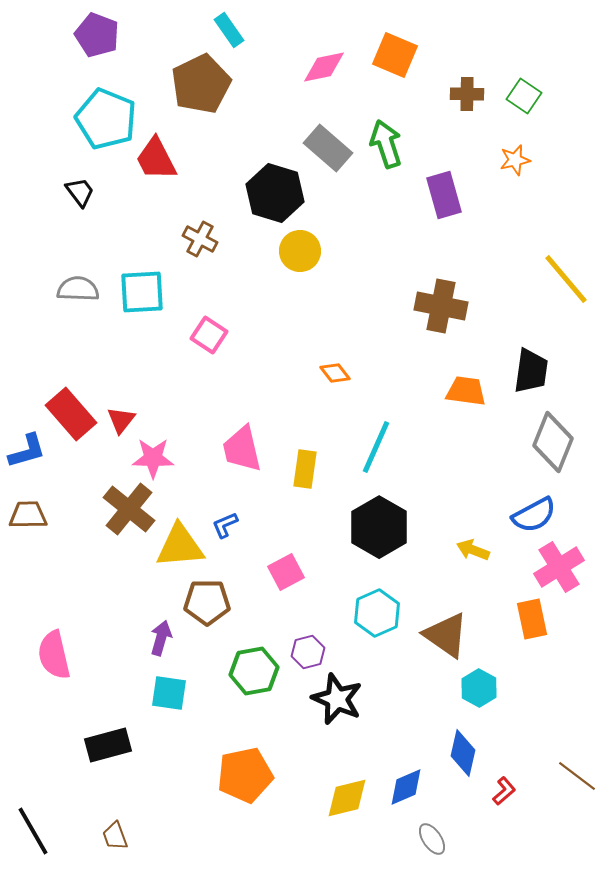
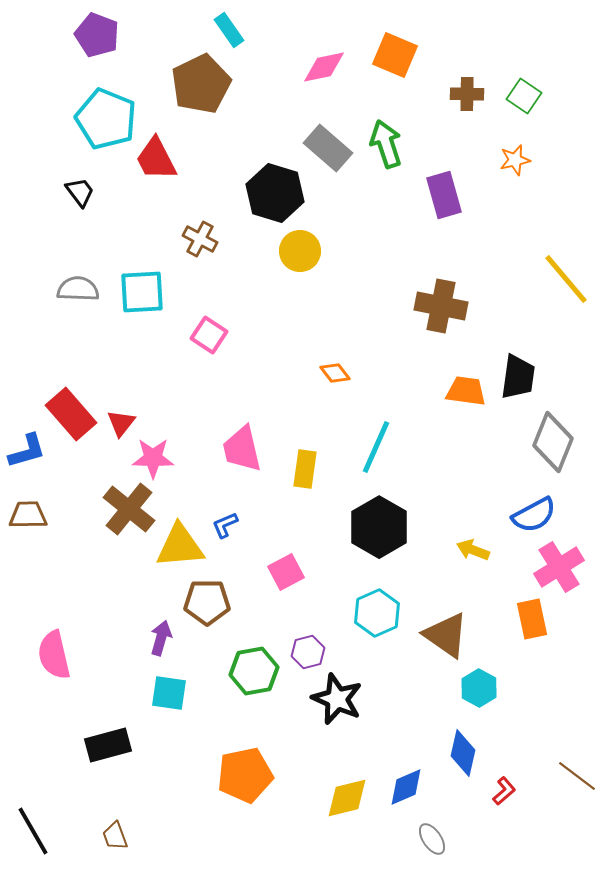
black trapezoid at (531, 371): moved 13 px left, 6 px down
red triangle at (121, 420): moved 3 px down
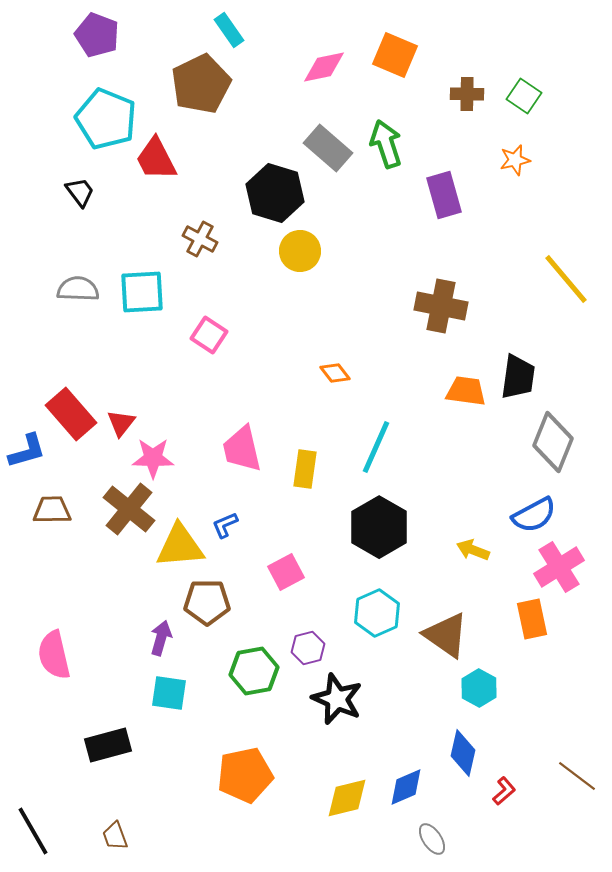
brown trapezoid at (28, 515): moved 24 px right, 5 px up
purple hexagon at (308, 652): moved 4 px up
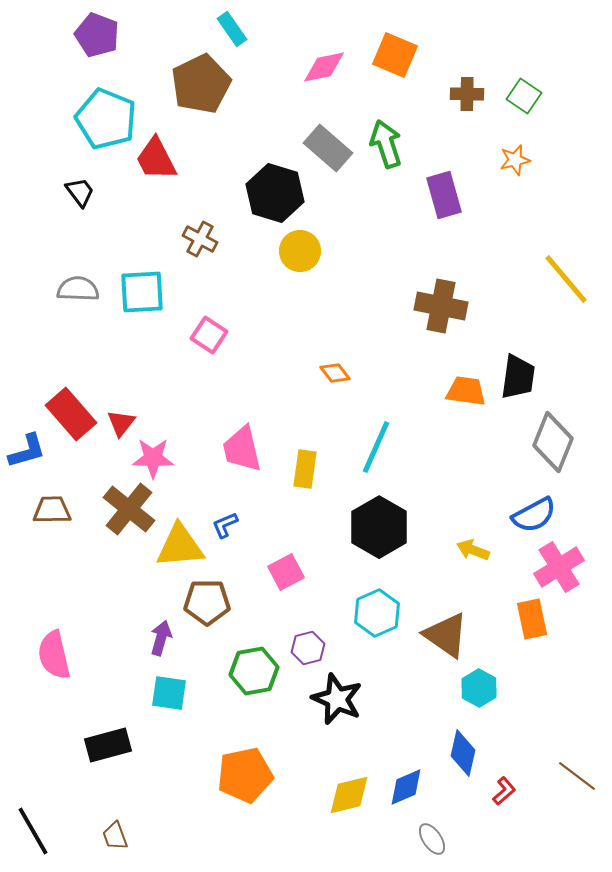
cyan rectangle at (229, 30): moved 3 px right, 1 px up
yellow diamond at (347, 798): moved 2 px right, 3 px up
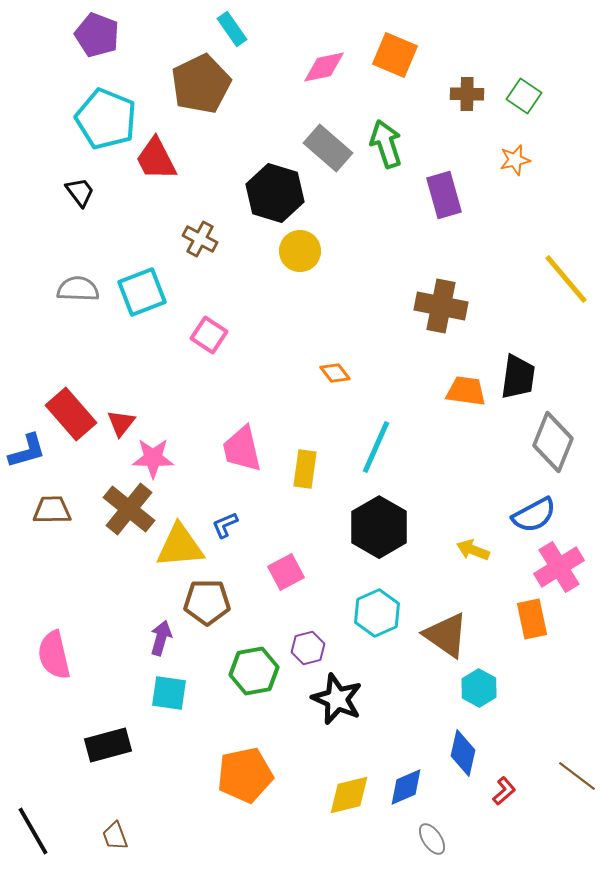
cyan square at (142, 292): rotated 18 degrees counterclockwise
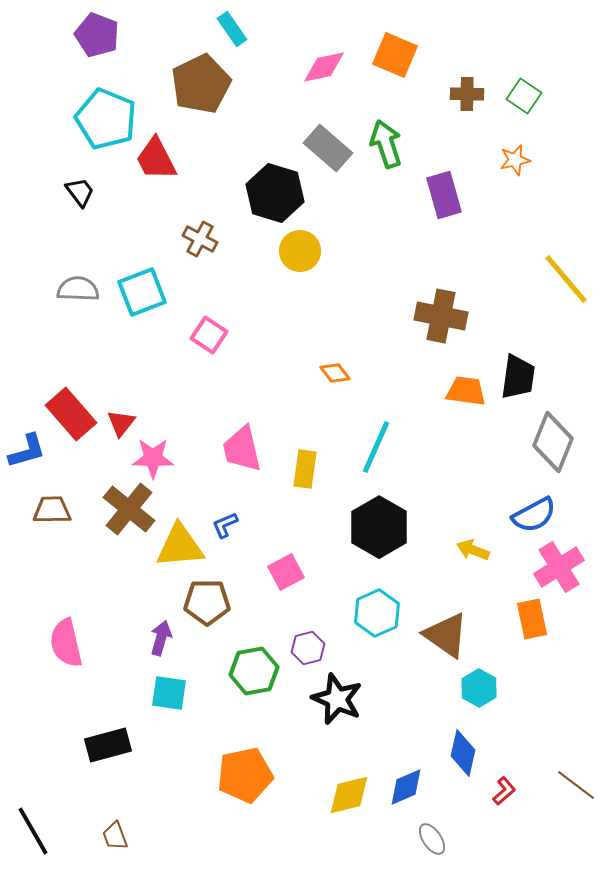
brown cross at (441, 306): moved 10 px down
pink semicircle at (54, 655): moved 12 px right, 12 px up
brown line at (577, 776): moved 1 px left, 9 px down
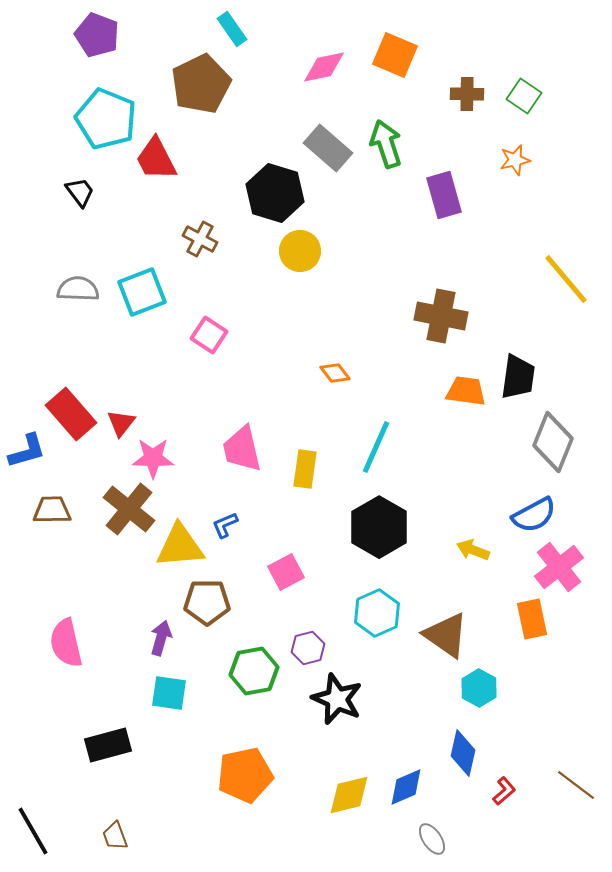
pink cross at (559, 567): rotated 6 degrees counterclockwise
